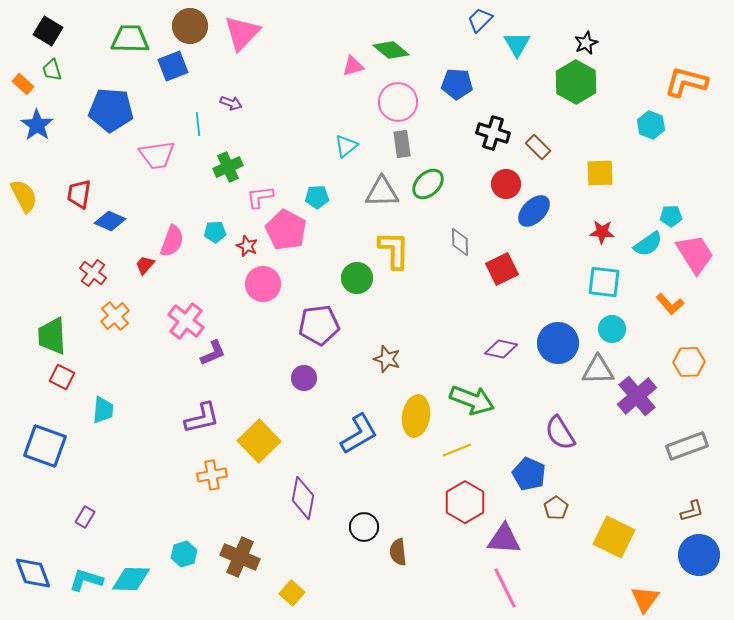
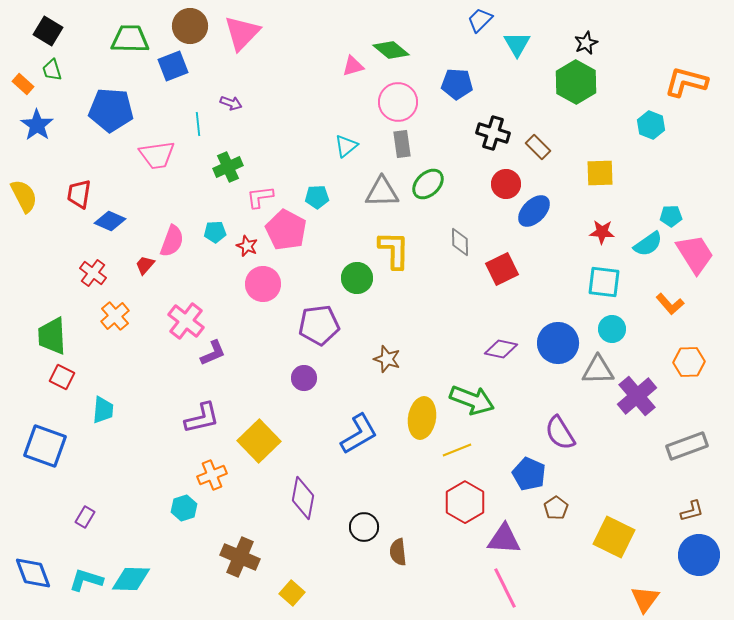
yellow ellipse at (416, 416): moved 6 px right, 2 px down
orange cross at (212, 475): rotated 12 degrees counterclockwise
cyan hexagon at (184, 554): moved 46 px up
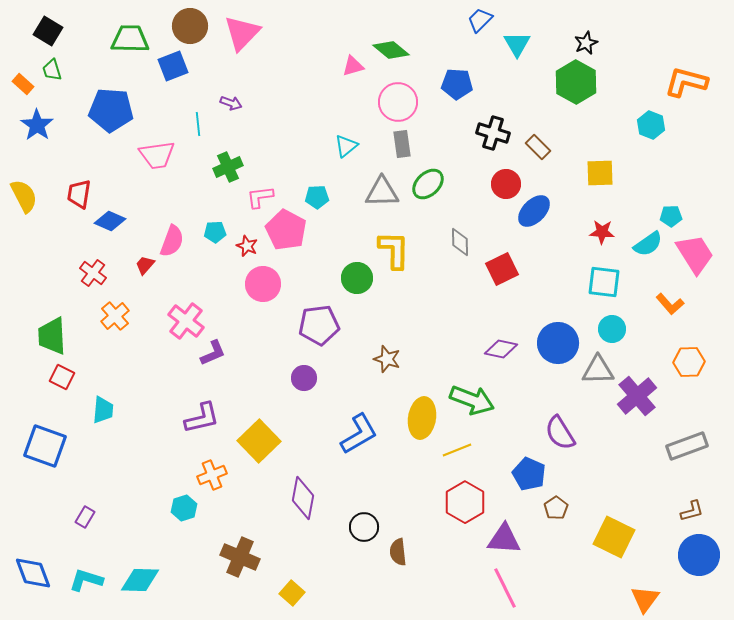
cyan diamond at (131, 579): moved 9 px right, 1 px down
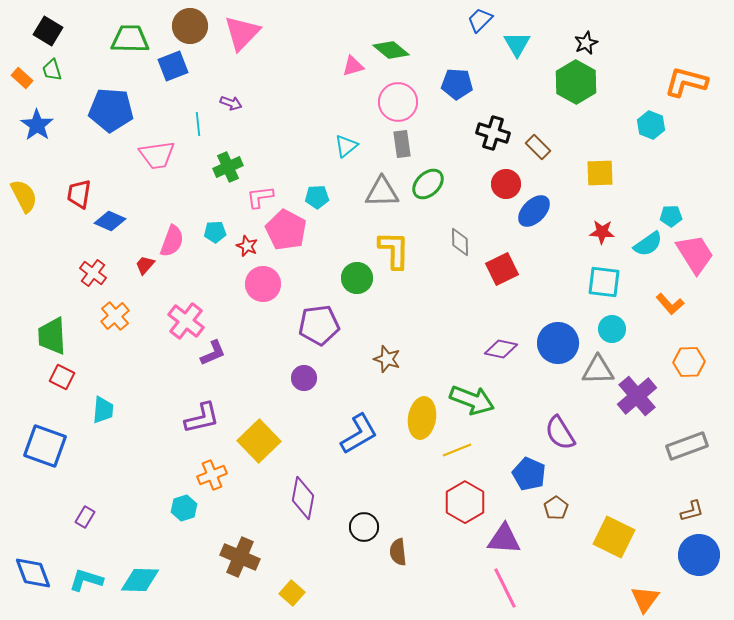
orange rectangle at (23, 84): moved 1 px left, 6 px up
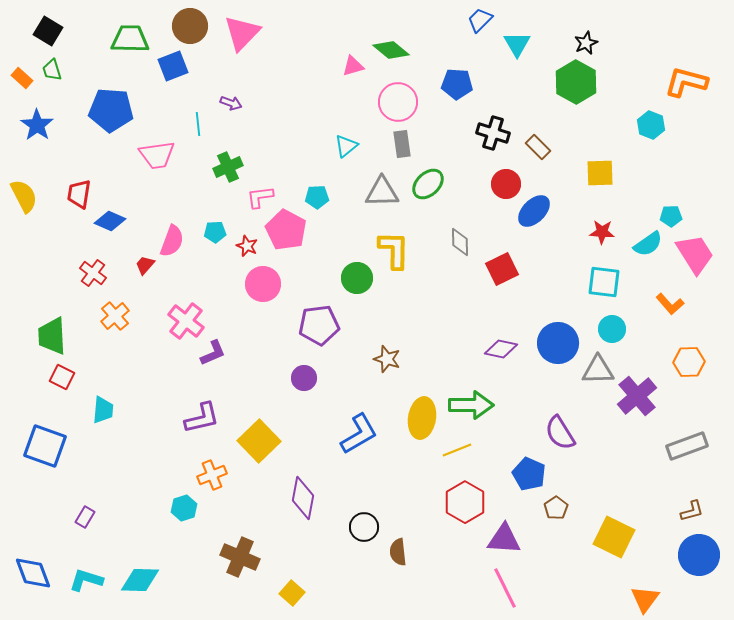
green arrow at (472, 400): moved 1 px left, 5 px down; rotated 21 degrees counterclockwise
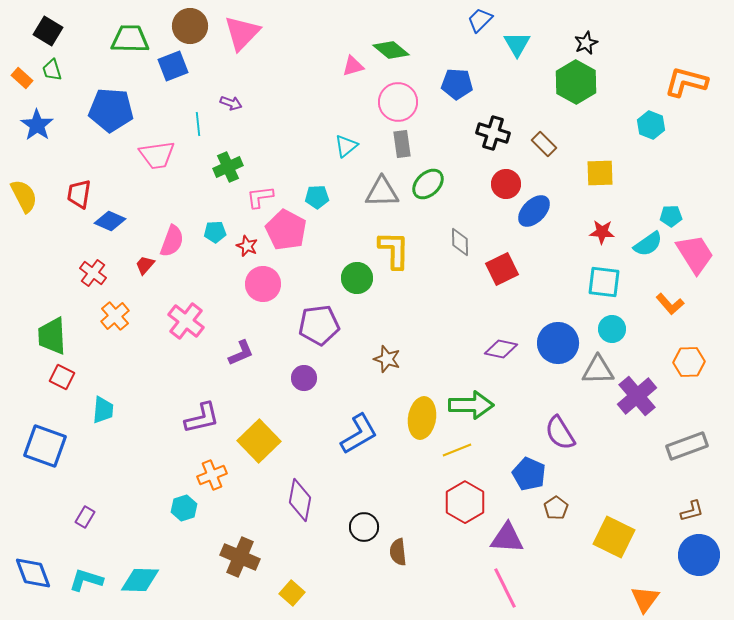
brown rectangle at (538, 147): moved 6 px right, 3 px up
purple L-shape at (213, 353): moved 28 px right
purple diamond at (303, 498): moved 3 px left, 2 px down
purple triangle at (504, 539): moved 3 px right, 1 px up
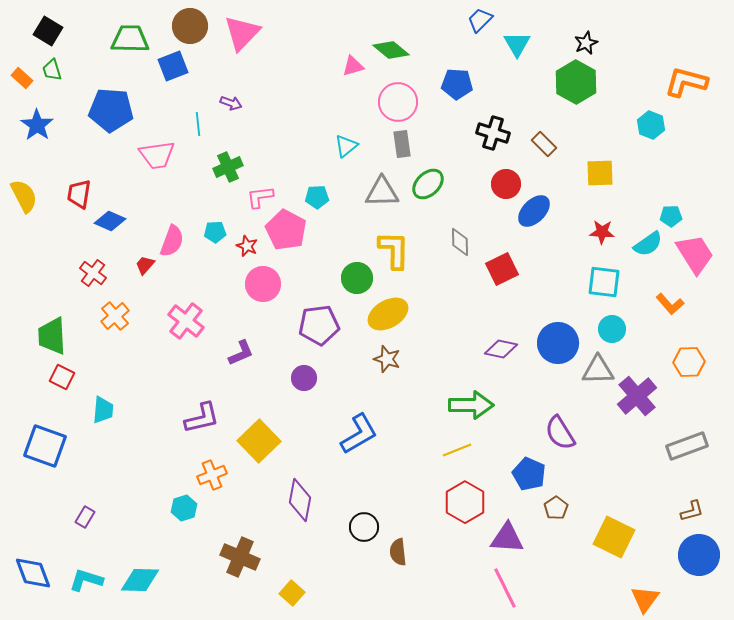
yellow ellipse at (422, 418): moved 34 px left, 104 px up; rotated 51 degrees clockwise
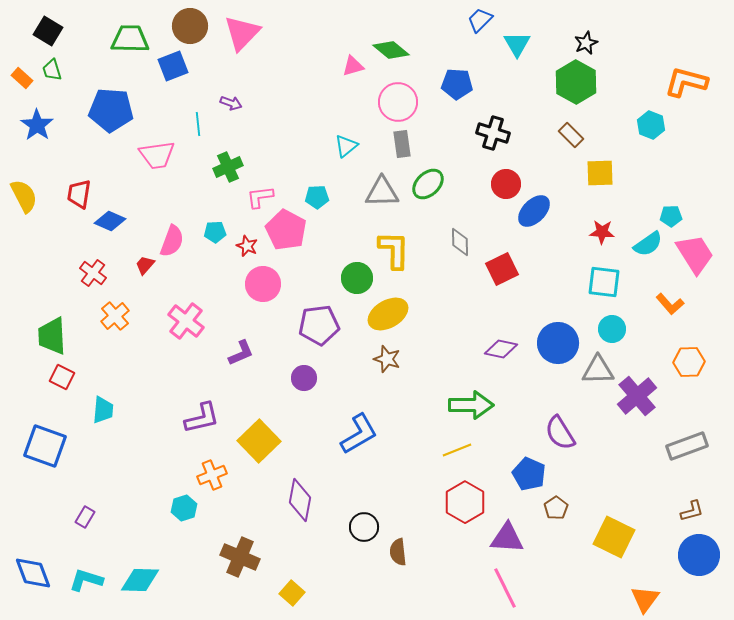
brown rectangle at (544, 144): moved 27 px right, 9 px up
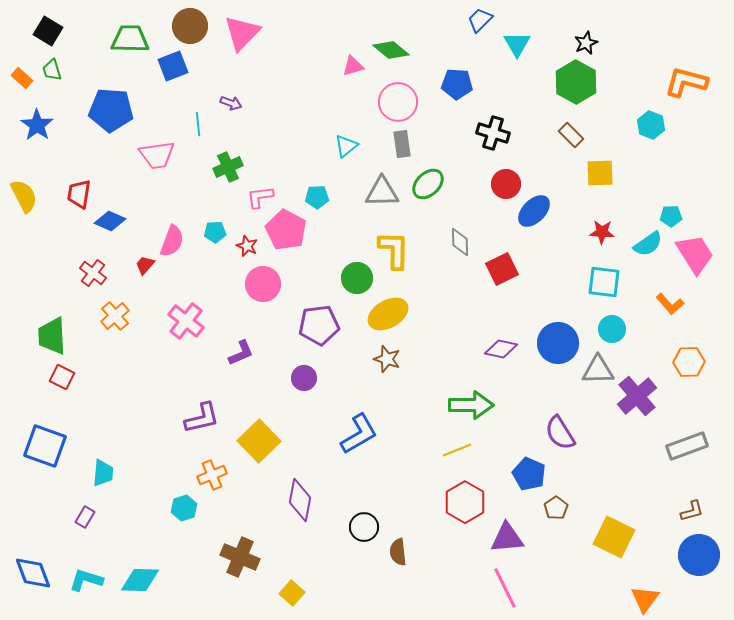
cyan trapezoid at (103, 410): moved 63 px down
purple triangle at (507, 538): rotated 9 degrees counterclockwise
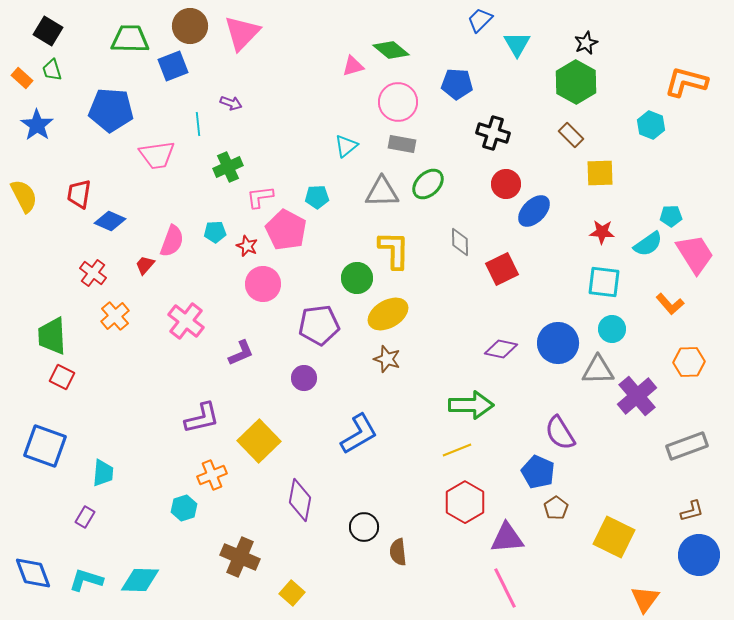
gray rectangle at (402, 144): rotated 72 degrees counterclockwise
blue pentagon at (529, 474): moved 9 px right, 2 px up
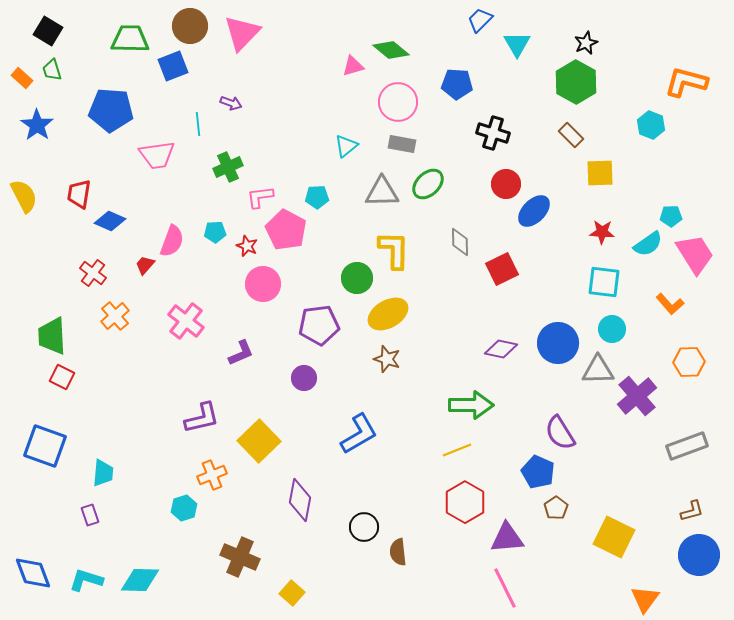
purple rectangle at (85, 517): moved 5 px right, 2 px up; rotated 50 degrees counterclockwise
